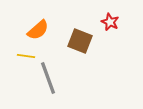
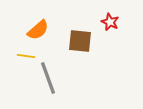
brown square: rotated 15 degrees counterclockwise
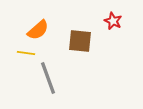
red star: moved 3 px right, 1 px up
yellow line: moved 3 px up
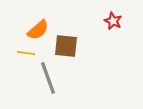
brown square: moved 14 px left, 5 px down
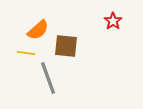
red star: rotated 12 degrees clockwise
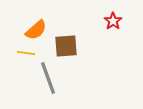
orange semicircle: moved 2 px left
brown square: rotated 10 degrees counterclockwise
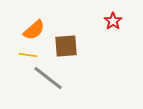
orange semicircle: moved 2 px left
yellow line: moved 2 px right, 2 px down
gray line: rotated 32 degrees counterclockwise
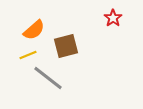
red star: moved 3 px up
brown square: rotated 10 degrees counterclockwise
yellow line: rotated 30 degrees counterclockwise
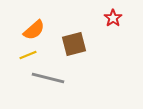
brown square: moved 8 px right, 2 px up
gray line: rotated 24 degrees counterclockwise
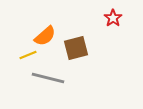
orange semicircle: moved 11 px right, 6 px down
brown square: moved 2 px right, 4 px down
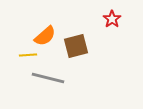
red star: moved 1 px left, 1 px down
brown square: moved 2 px up
yellow line: rotated 18 degrees clockwise
